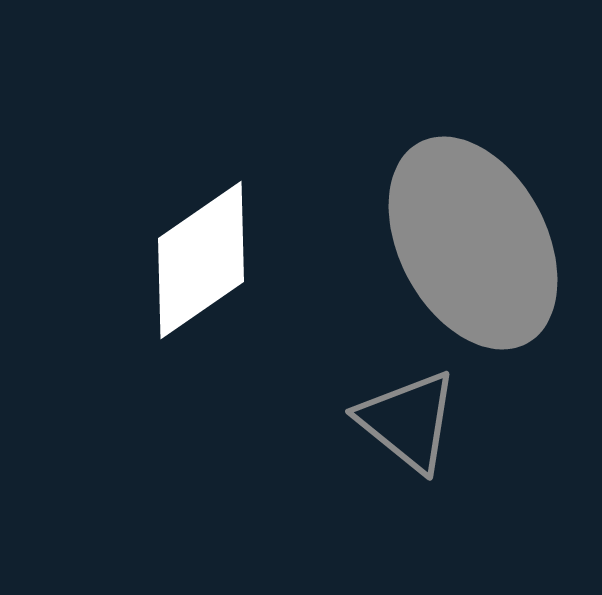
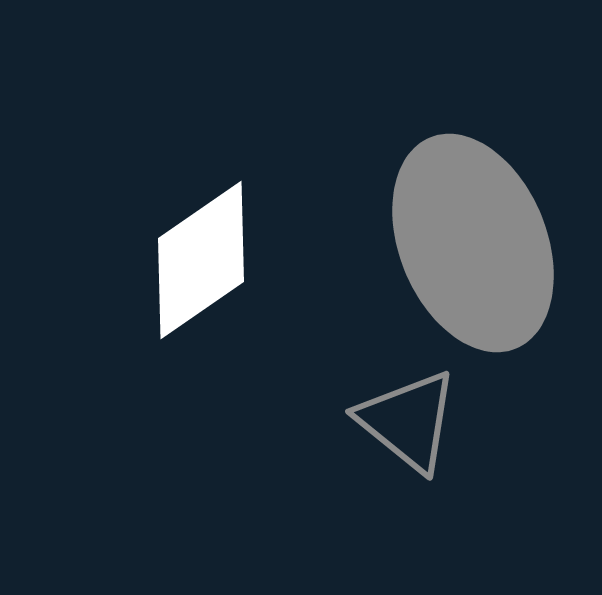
gray ellipse: rotated 6 degrees clockwise
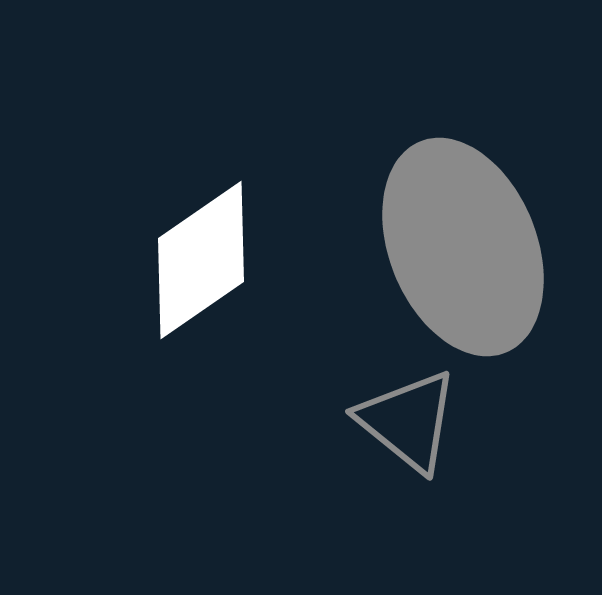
gray ellipse: moved 10 px left, 4 px down
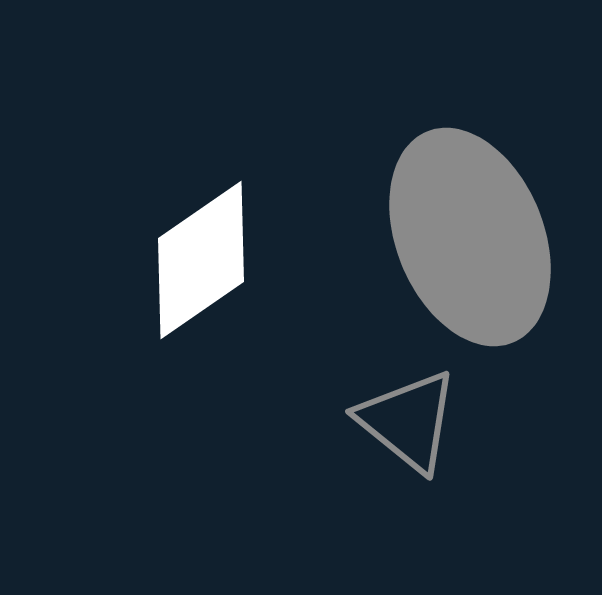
gray ellipse: moved 7 px right, 10 px up
